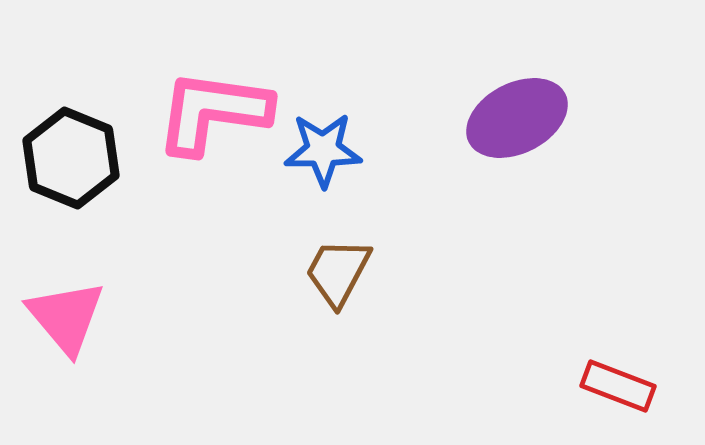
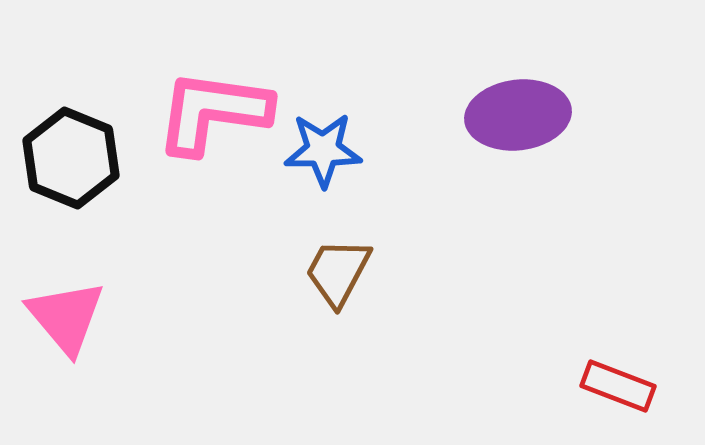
purple ellipse: moved 1 px right, 3 px up; rotated 20 degrees clockwise
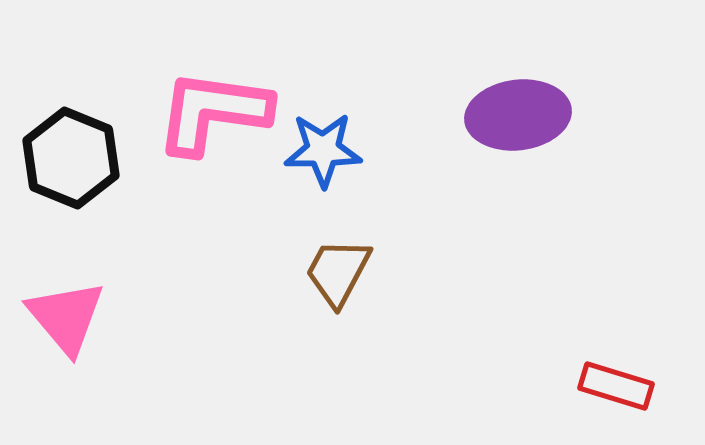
red rectangle: moved 2 px left; rotated 4 degrees counterclockwise
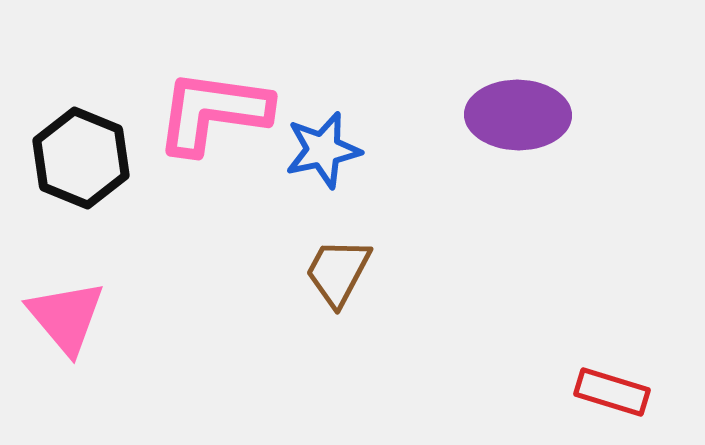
purple ellipse: rotated 8 degrees clockwise
blue star: rotated 12 degrees counterclockwise
black hexagon: moved 10 px right
red rectangle: moved 4 px left, 6 px down
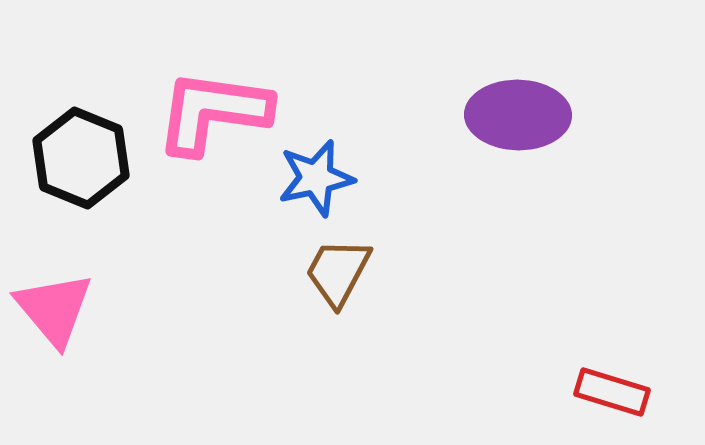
blue star: moved 7 px left, 28 px down
pink triangle: moved 12 px left, 8 px up
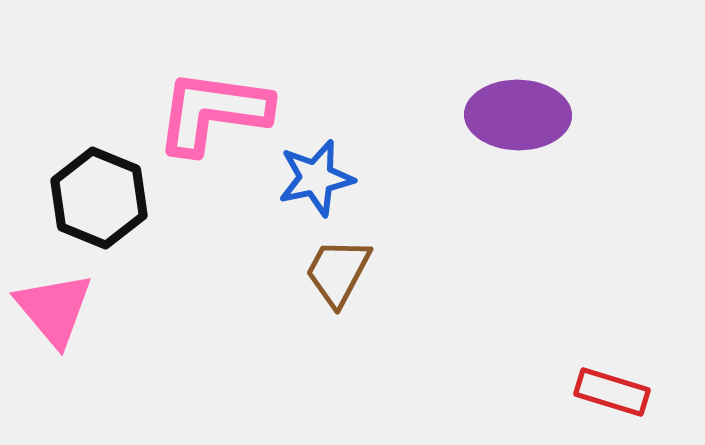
black hexagon: moved 18 px right, 40 px down
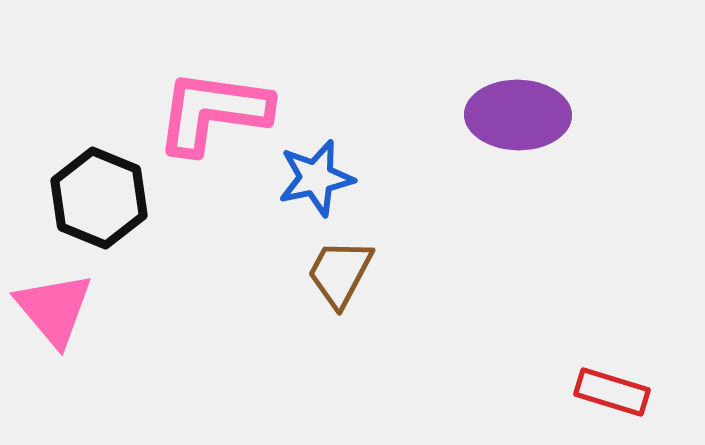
brown trapezoid: moved 2 px right, 1 px down
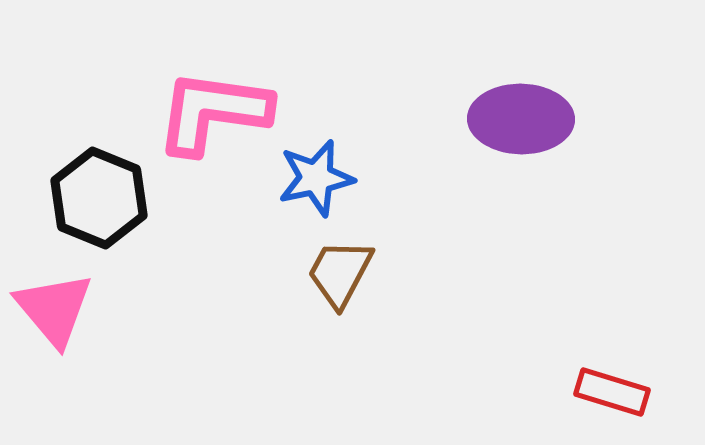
purple ellipse: moved 3 px right, 4 px down
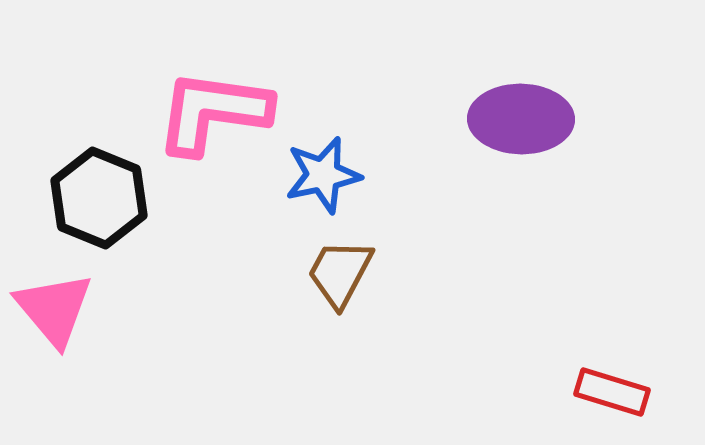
blue star: moved 7 px right, 3 px up
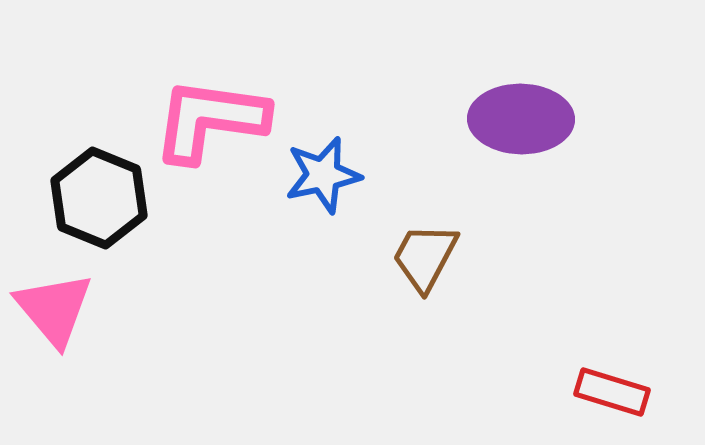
pink L-shape: moved 3 px left, 8 px down
brown trapezoid: moved 85 px right, 16 px up
